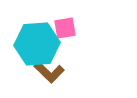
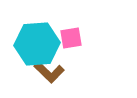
pink square: moved 6 px right, 10 px down
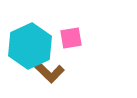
cyan hexagon: moved 7 px left, 2 px down; rotated 21 degrees counterclockwise
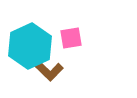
brown L-shape: moved 1 px left, 2 px up
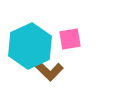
pink square: moved 1 px left, 1 px down
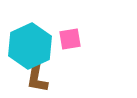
brown L-shape: moved 11 px left, 8 px down; rotated 56 degrees clockwise
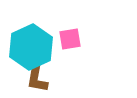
cyan hexagon: moved 1 px right, 1 px down
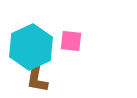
pink square: moved 1 px right, 2 px down; rotated 15 degrees clockwise
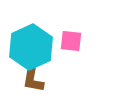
brown L-shape: moved 4 px left
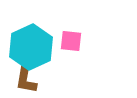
brown L-shape: moved 7 px left, 1 px down
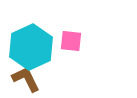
brown L-shape: rotated 144 degrees clockwise
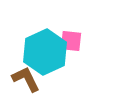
cyan hexagon: moved 14 px right, 5 px down
